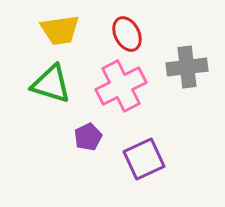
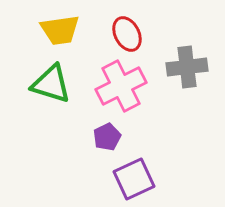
purple pentagon: moved 19 px right
purple square: moved 10 px left, 20 px down
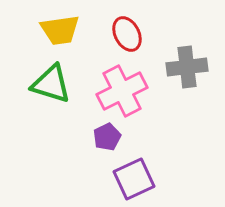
pink cross: moved 1 px right, 5 px down
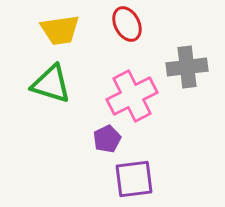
red ellipse: moved 10 px up
pink cross: moved 10 px right, 5 px down
purple pentagon: moved 2 px down
purple square: rotated 18 degrees clockwise
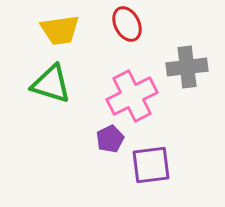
purple pentagon: moved 3 px right
purple square: moved 17 px right, 14 px up
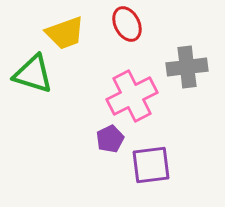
yellow trapezoid: moved 5 px right, 3 px down; rotated 12 degrees counterclockwise
green triangle: moved 18 px left, 10 px up
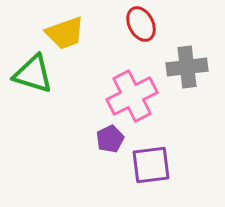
red ellipse: moved 14 px right
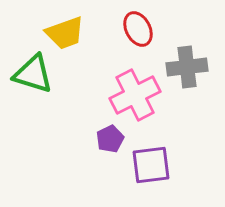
red ellipse: moved 3 px left, 5 px down
pink cross: moved 3 px right, 1 px up
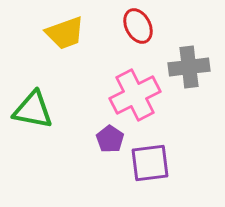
red ellipse: moved 3 px up
gray cross: moved 2 px right
green triangle: moved 36 px down; rotated 6 degrees counterclockwise
purple pentagon: rotated 12 degrees counterclockwise
purple square: moved 1 px left, 2 px up
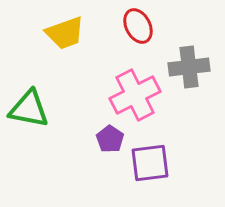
green triangle: moved 4 px left, 1 px up
